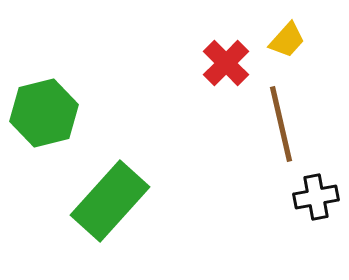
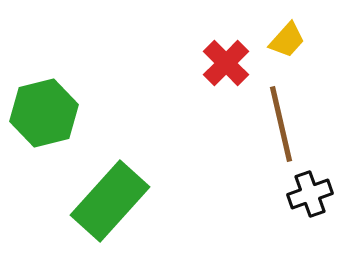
black cross: moved 6 px left, 3 px up; rotated 9 degrees counterclockwise
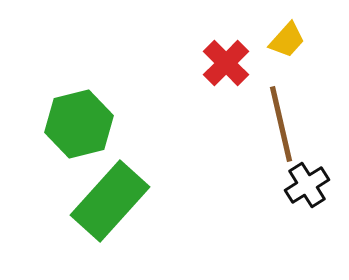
green hexagon: moved 35 px right, 11 px down
black cross: moved 3 px left, 9 px up; rotated 12 degrees counterclockwise
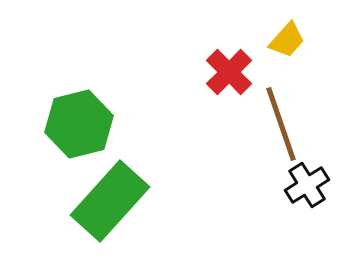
red cross: moved 3 px right, 9 px down
brown line: rotated 6 degrees counterclockwise
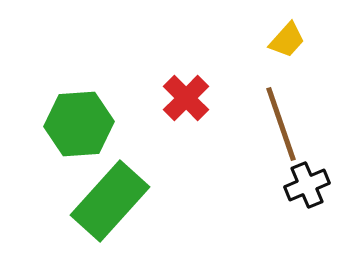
red cross: moved 43 px left, 26 px down
green hexagon: rotated 10 degrees clockwise
black cross: rotated 9 degrees clockwise
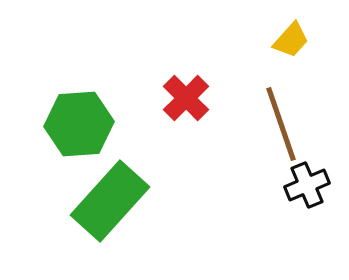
yellow trapezoid: moved 4 px right
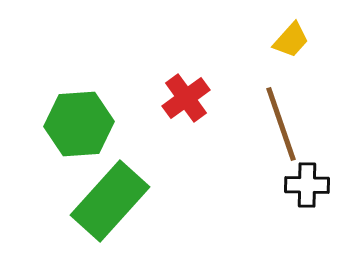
red cross: rotated 9 degrees clockwise
black cross: rotated 24 degrees clockwise
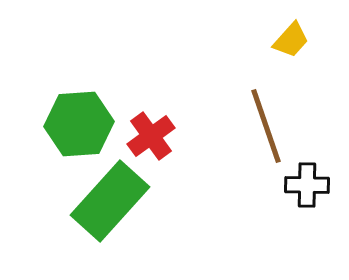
red cross: moved 35 px left, 38 px down
brown line: moved 15 px left, 2 px down
